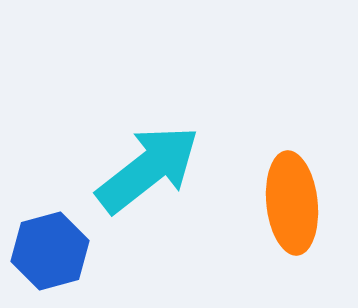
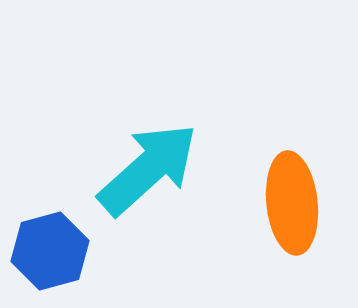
cyan arrow: rotated 4 degrees counterclockwise
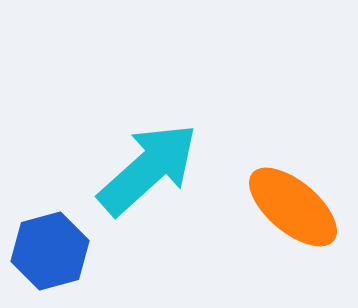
orange ellipse: moved 1 px right, 4 px down; rotated 44 degrees counterclockwise
